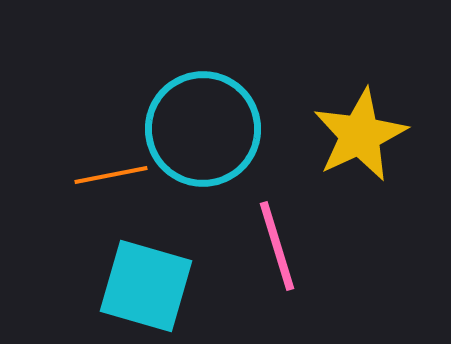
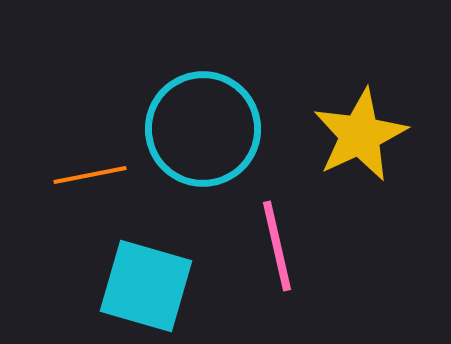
orange line: moved 21 px left
pink line: rotated 4 degrees clockwise
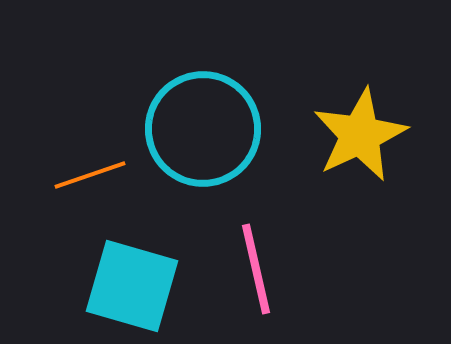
orange line: rotated 8 degrees counterclockwise
pink line: moved 21 px left, 23 px down
cyan square: moved 14 px left
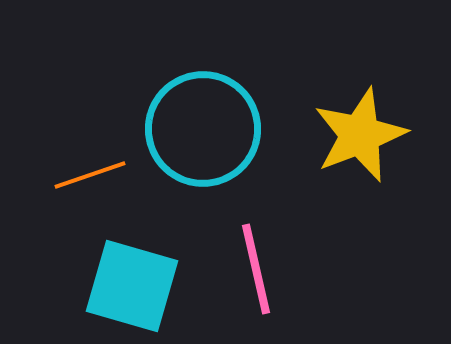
yellow star: rotated 4 degrees clockwise
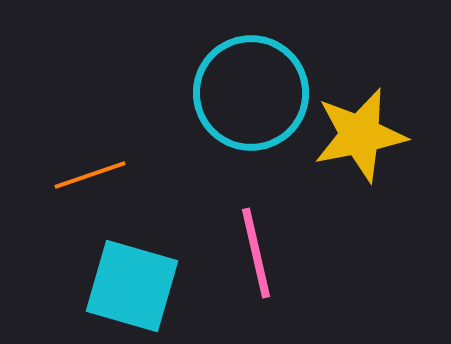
cyan circle: moved 48 px right, 36 px up
yellow star: rotated 10 degrees clockwise
pink line: moved 16 px up
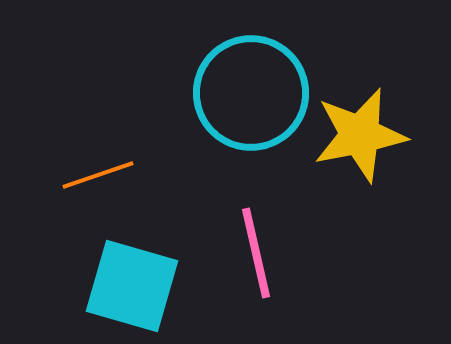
orange line: moved 8 px right
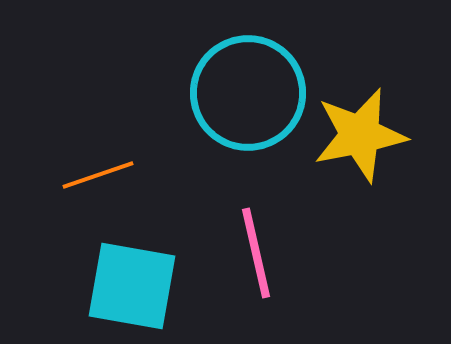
cyan circle: moved 3 px left
cyan square: rotated 6 degrees counterclockwise
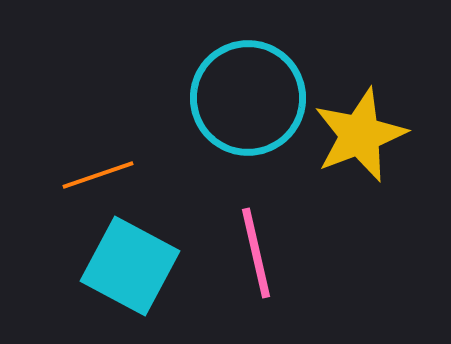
cyan circle: moved 5 px down
yellow star: rotated 10 degrees counterclockwise
cyan square: moved 2 px left, 20 px up; rotated 18 degrees clockwise
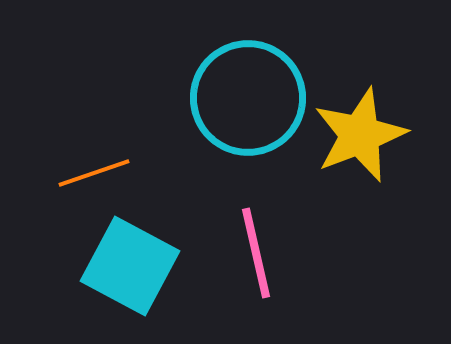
orange line: moved 4 px left, 2 px up
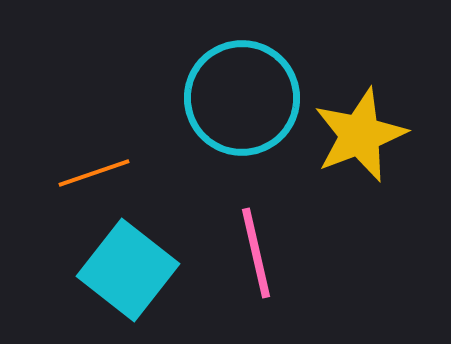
cyan circle: moved 6 px left
cyan square: moved 2 px left, 4 px down; rotated 10 degrees clockwise
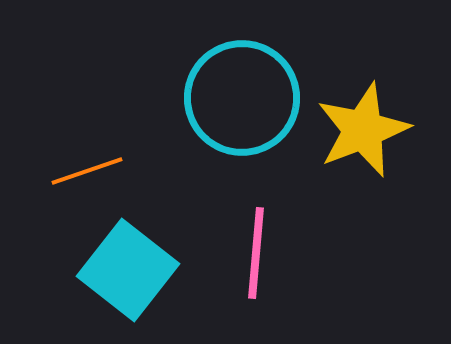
yellow star: moved 3 px right, 5 px up
orange line: moved 7 px left, 2 px up
pink line: rotated 18 degrees clockwise
